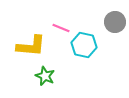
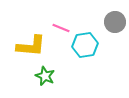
cyan hexagon: moved 1 px right; rotated 20 degrees counterclockwise
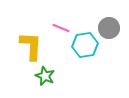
gray circle: moved 6 px left, 6 px down
yellow L-shape: rotated 92 degrees counterclockwise
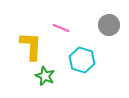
gray circle: moved 3 px up
cyan hexagon: moved 3 px left, 15 px down; rotated 25 degrees clockwise
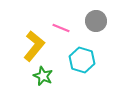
gray circle: moved 13 px left, 4 px up
yellow L-shape: moved 3 px right; rotated 36 degrees clockwise
green star: moved 2 px left
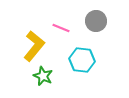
cyan hexagon: rotated 10 degrees counterclockwise
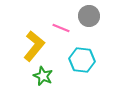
gray circle: moved 7 px left, 5 px up
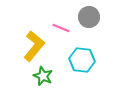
gray circle: moved 1 px down
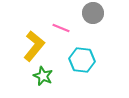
gray circle: moved 4 px right, 4 px up
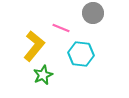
cyan hexagon: moved 1 px left, 6 px up
green star: moved 1 px up; rotated 24 degrees clockwise
